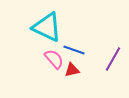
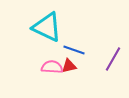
pink semicircle: moved 2 px left, 8 px down; rotated 45 degrees counterclockwise
red triangle: moved 3 px left, 4 px up
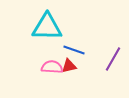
cyan triangle: rotated 24 degrees counterclockwise
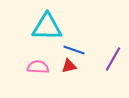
pink semicircle: moved 14 px left
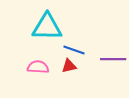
purple line: rotated 60 degrees clockwise
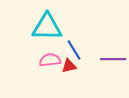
blue line: rotated 40 degrees clockwise
pink semicircle: moved 12 px right, 7 px up; rotated 10 degrees counterclockwise
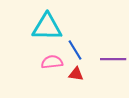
blue line: moved 1 px right
pink semicircle: moved 2 px right, 2 px down
red triangle: moved 7 px right, 8 px down; rotated 21 degrees clockwise
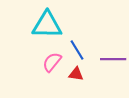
cyan triangle: moved 2 px up
blue line: moved 2 px right
pink semicircle: rotated 45 degrees counterclockwise
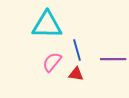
blue line: rotated 15 degrees clockwise
